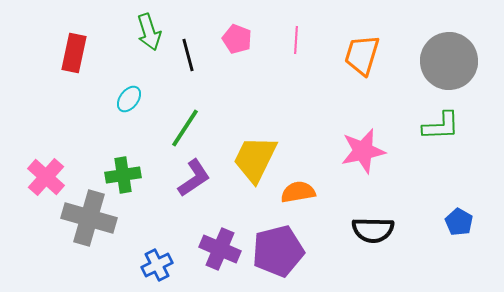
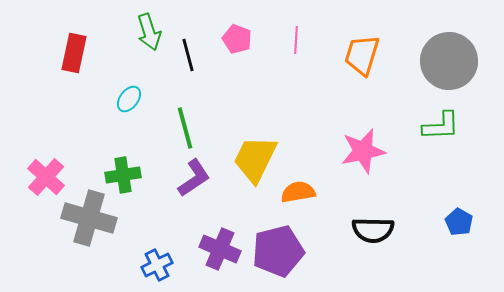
green line: rotated 48 degrees counterclockwise
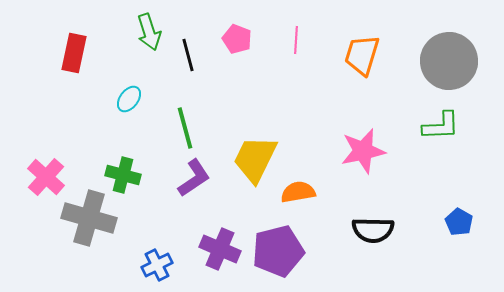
green cross: rotated 24 degrees clockwise
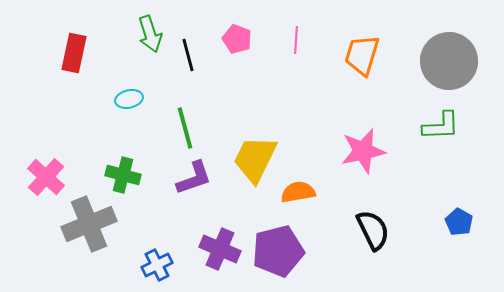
green arrow: moved 1 px right, 2 px down
cyan ellipse: rotated 40 degrees clockwise
purple L-shape: rotated 15 degrees clockwise
gray cross: moved 6 px down; rotated 38 degrees counterclockwise
black semicircle: rotated 117 degrees counterclockwise
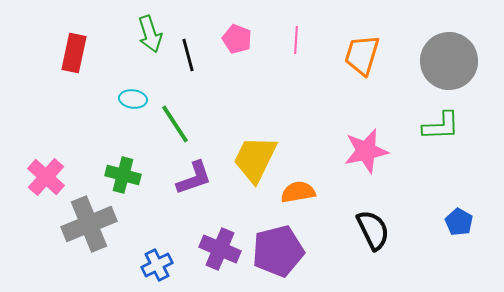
cyan ellipse: moved 4 px right; rotated 20 degrees clockwise
green line: moved 10 px left, 4 px up; rotated 18 degrees counterclockwise
pink star: moved 3 px right
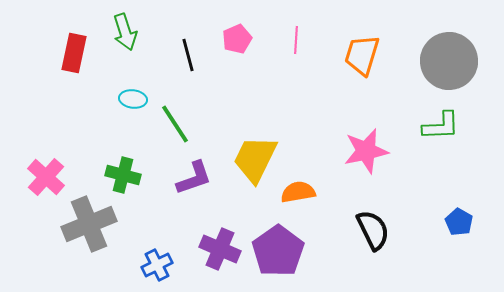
green arrow: moved 25 px left, 2 px up
pink pentagon: rotated 28 degrees clockwise
purple pentagon: rotated 21 degrees counterclockwise
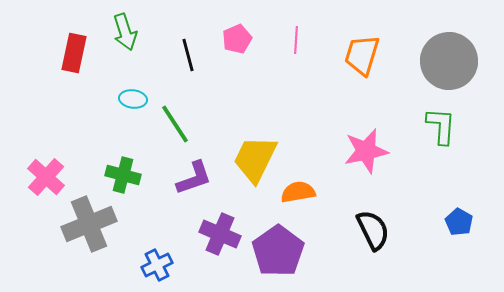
green L-shape: rotated 84 degrees counterclockwise
purple cross: moved 15 px up
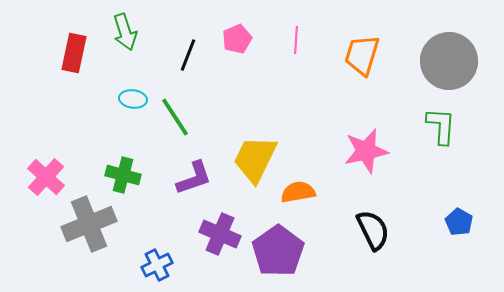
black line: rotated 36 degrees clockwise
green line: moved 7 px up
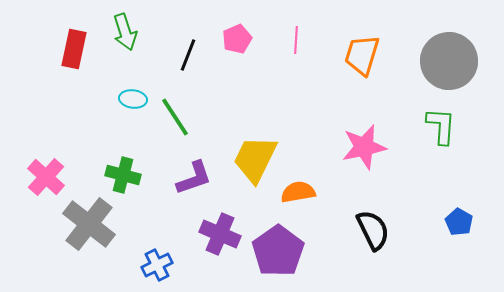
red rectangle: moved 4 px up
pink star: moved 2 px left, 4 px up
gray cross: rotated 30 degrees counterclockwise
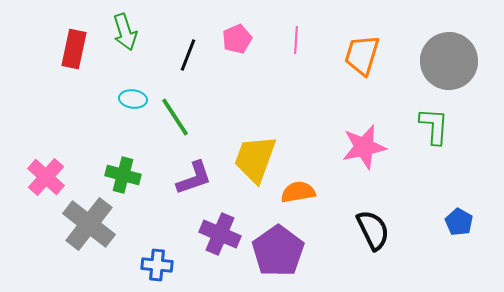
green L-shape: moved 7 px left
yellow trapezoid: rotated 6 degrees counterclockwise
blue cross: rotated 32 degrees clockwise
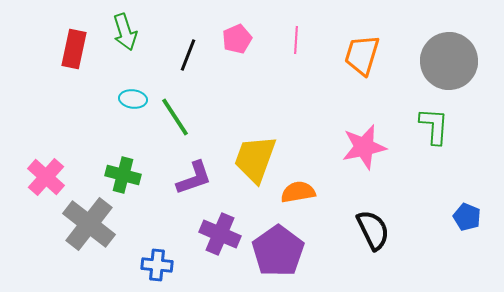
blue pentagon: moved 8 px right, 5 px up; rotated 8 degrees counterclockwise
